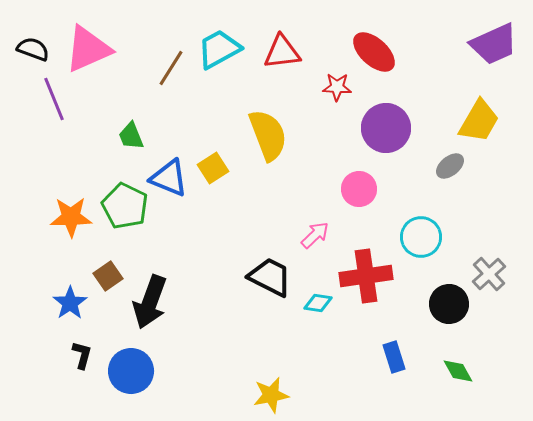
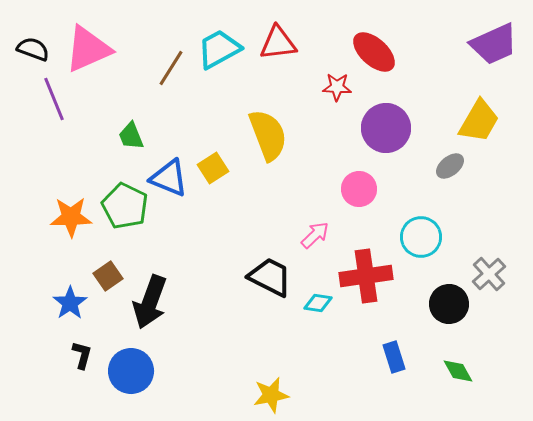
red triangle: moved 4 px left, 9 px up
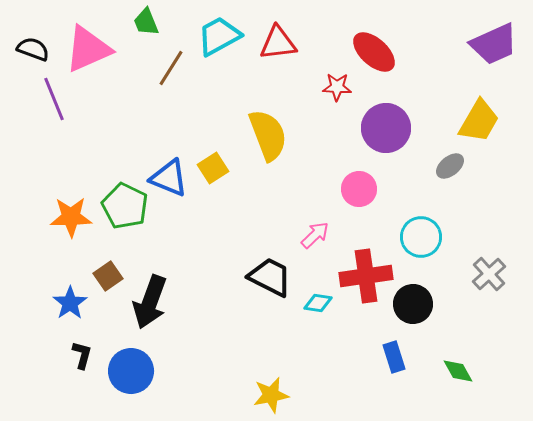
cyan trapezoid: moved 13 px up
green trapezoid: moved 15 px right, 114 px up
black circle: moved 36 px left
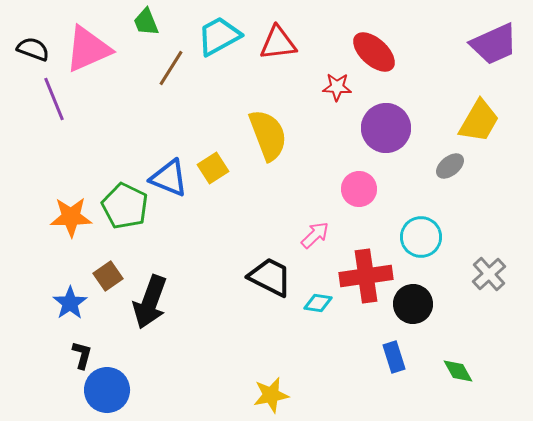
blue circle: moved 24 px left, 19 px down
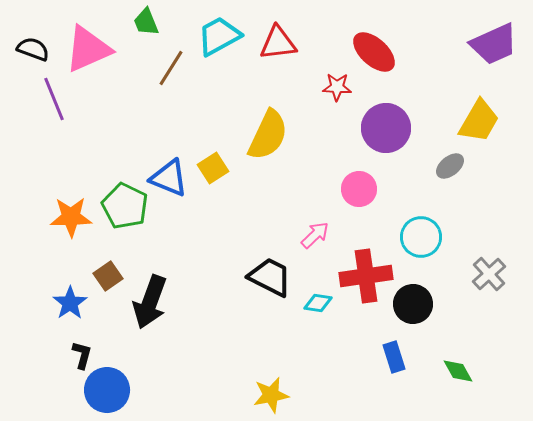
yellow semicircle: rotated 46 degrees clockwise
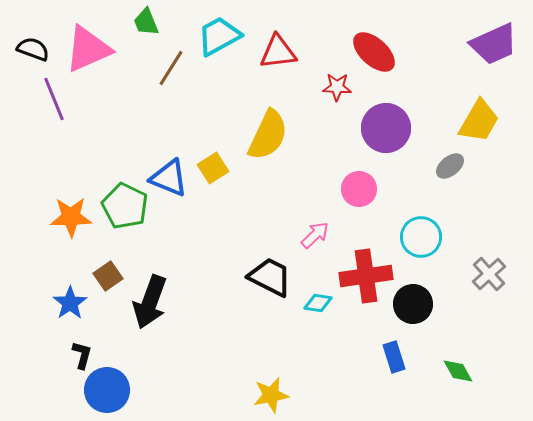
red triangle: moved 9 px down
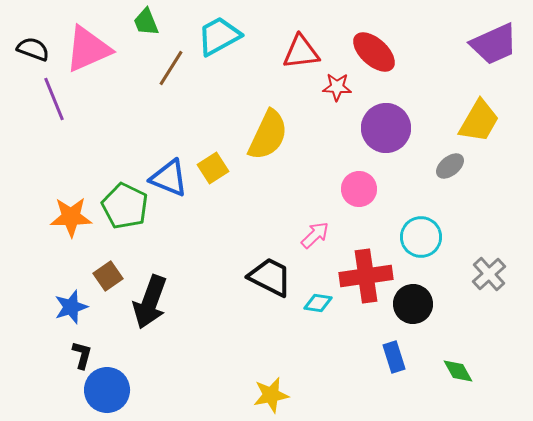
red triangle: moved 23 px right
blue star: moved 1 px right, 4 px down; rotated 16 degrees clockwise
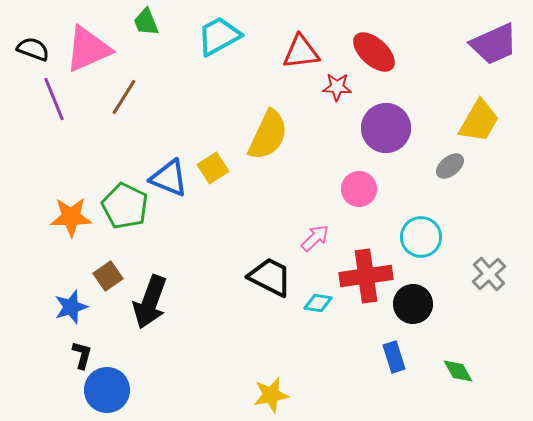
brown line: moved 47 px left, 29 px down
pink arrow: moved 3 px down
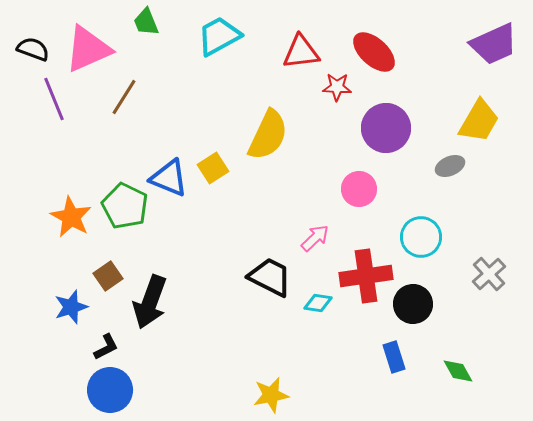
gray ellipse: rotated 16 degrees clockwise
orange star: rotated 30 degrees clockwise
black L-shape: moved 24 px right, 8 px up; rotated 48 degrees clockwise
blue circle: moved 3 px right
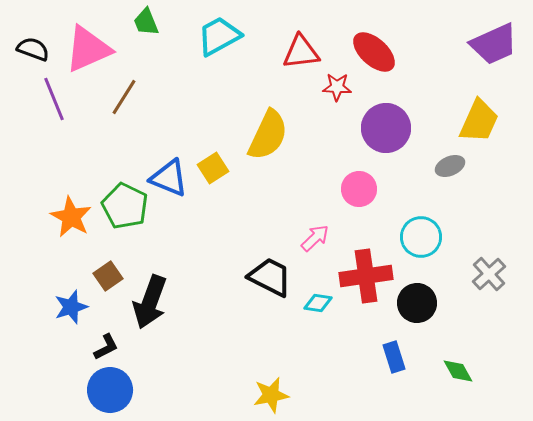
yellow trapezoid: rotated 6 degrees counterclockwise
black circle: moved 4 px right, 1 px up
